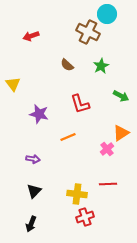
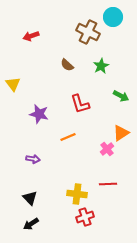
cyan circle: moved 6 px right, 3 px down
black triangle: moved 4 px left, 7 px down; rotated 28 degrees counterclockwise
black arrow: rotated 35 degrees clockwise
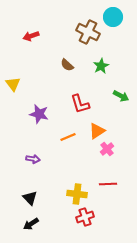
orange triangle: moved 24 px left, 2 px up
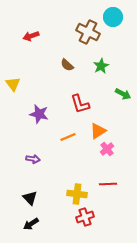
green arrow: moved 2 px right, 2 px up
orange triangle: moved 1 px right
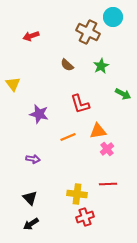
orange triangle: rotated 24 degrees clockwise
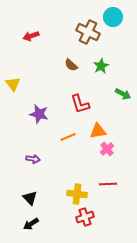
brown semicircle: moved 4 px right
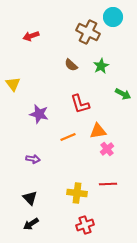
yellow cross: moved 1 px up
red cross: moved 8 px down
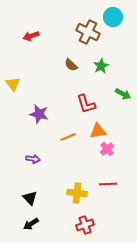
red L-shape: moved 6 px right
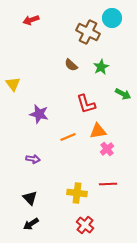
cyan circle: moved 1 px left, 1 px down
red arrow: moved 16 px up
green star: moved 1 px down
red cross: rotated 30 degrees counterclockwise
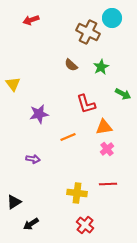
purple star: rotated 24 degrees counterclockwise
orange triangle: moved 6 px right, 4 px up
black triangle: moved 16 px left, 4 px down; rotated 42 degrees clockwise
